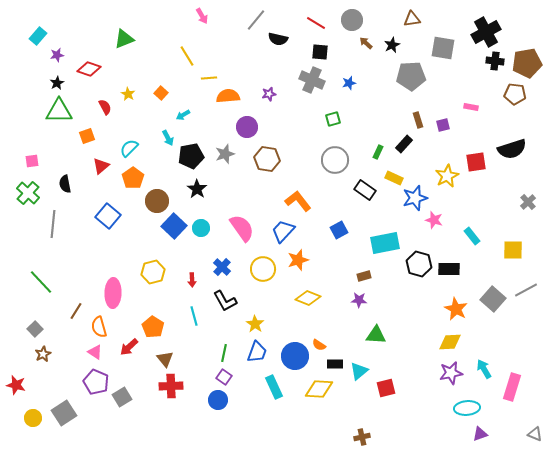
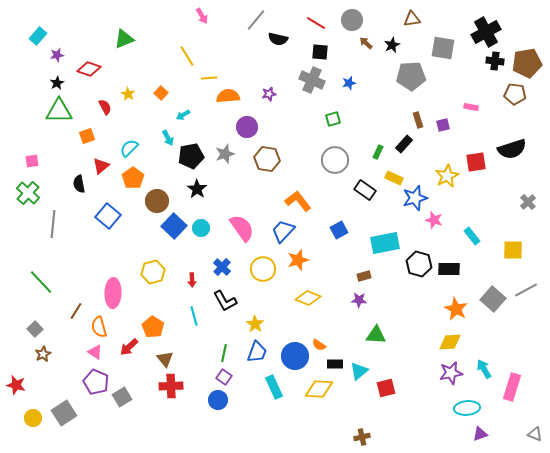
black semicircle at (65, 184): moved 14 px right
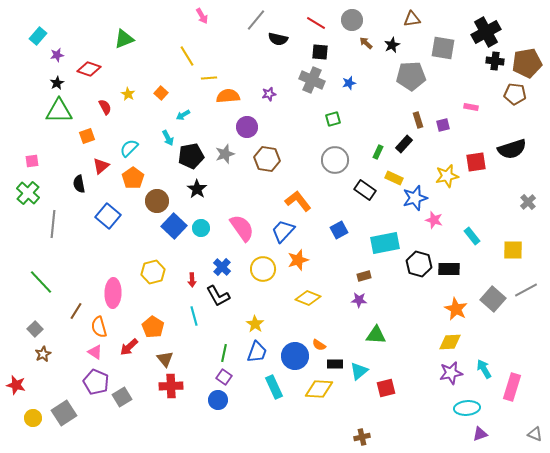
yellow star at (447, 176): rotated 15 degrees clockwise
black L-shape at (225, 301): moved 7 px left, 5 px up
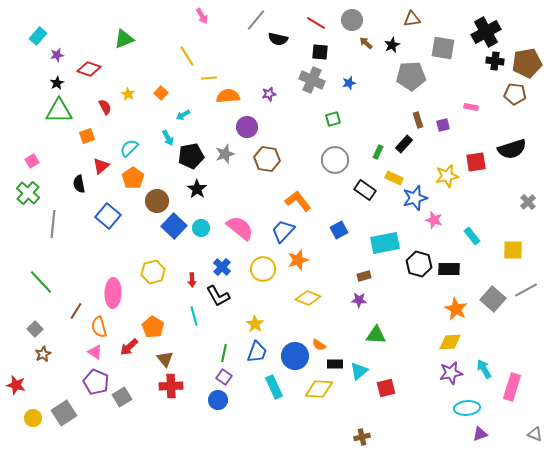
pink square at (32, 161): rotated 24 degrees counterclockwise
pink semicircle at (242, 228): moved 2 px left; rotated 16 degrees counterclockwise
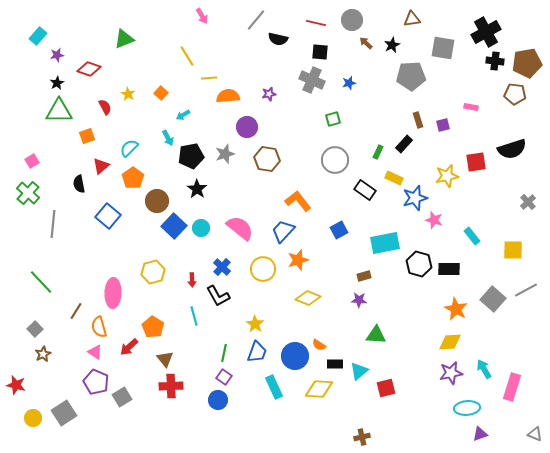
red line at (316, 23): rotated 18 degrees counterclockwise
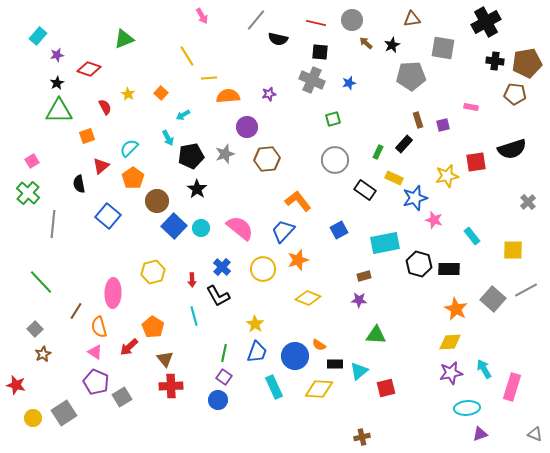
black cross at (486, 32): moved 10 px up
brown hexagon at (267, 159): rotated 15 degrees counterclockwise
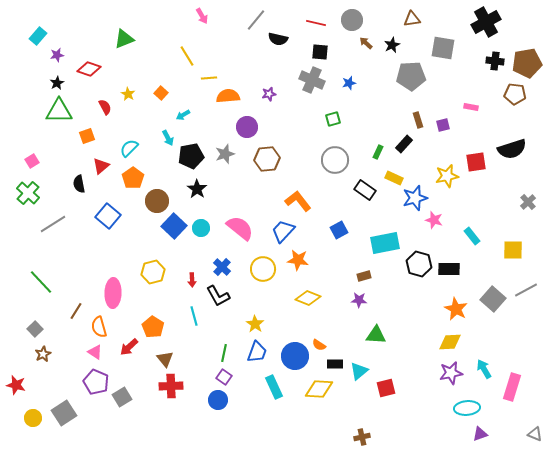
gray line at (53, 224): rotated 52 degrees clockwise
orange star at (298, 260): rotated 25 degrees clockwise
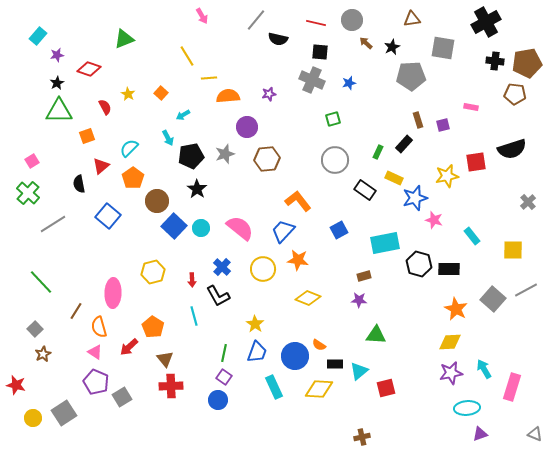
black star at (392, 45): moved 2 px down
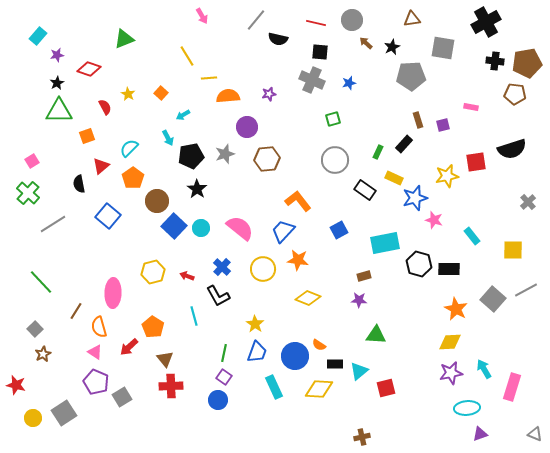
red arrow at (192, 280): moved 5 px left, 4 px up; rotated 112 degrees clockwise
